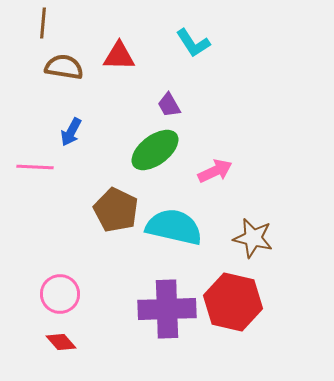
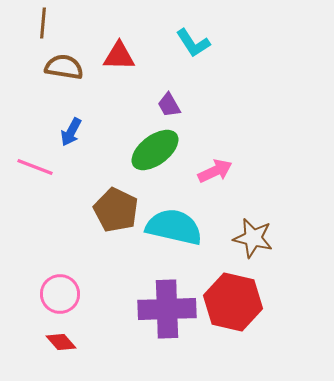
pink line: rotated 18 degrees clockwise
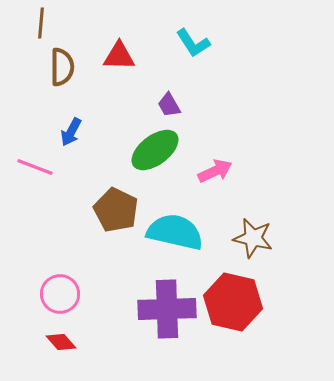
brown line: moved 2 px left
brown semicircle: moved 2 px left; rotated 81 degrees clockwise
cyan semicircle: moved 1 px right, 5 px down
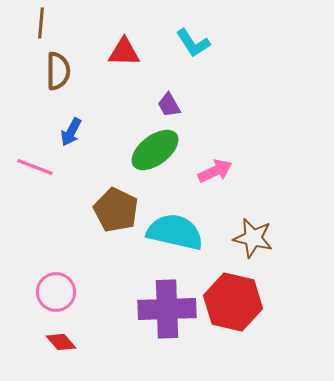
red triangle: moved 5 px right, 4 px up
brown semicircle: moved 4 px left, 4 px down
pink circle: moved 4 px left, 2 px up
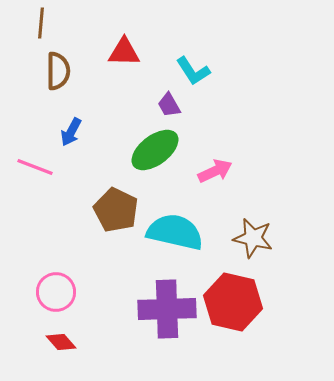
cyan L-shape: moved 28 px down
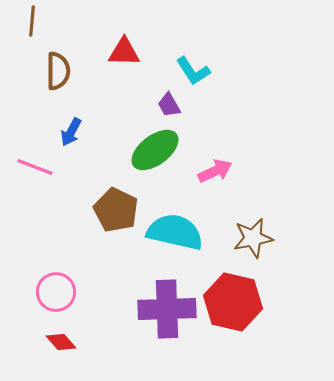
brown line: moved 9 px left, 2 px up
brown star: rotated 24 degrees counterclockwise
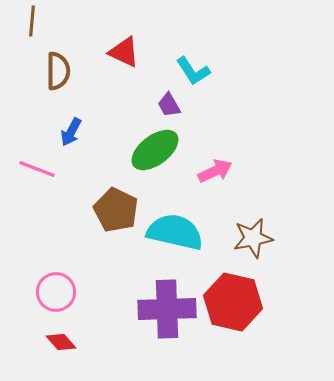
red triangle: rotated 24 degrees clockwise
pink line: moved 2 px right, 2 px down
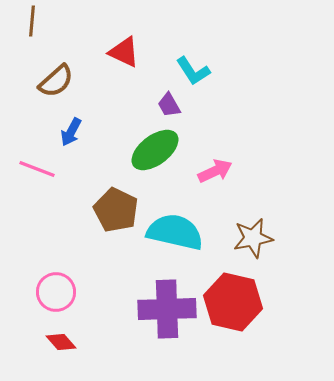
brown semicircle: moved 2 px left, 10 px down; rotated 48 degrees clockwise
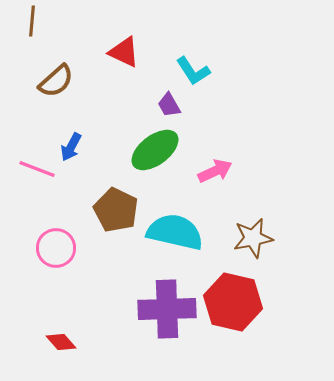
blue arrow: moved 15 px down
pink circle: moved 44 px up
